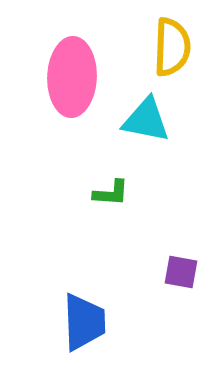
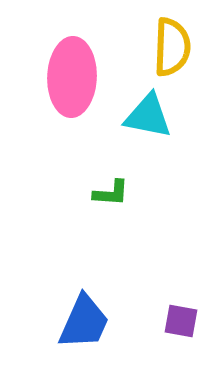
cyan triangle: moved 2 px right, 4 px up
purple square: moved 49 px down
blue trapezoid: rotated 26 degrees clockwise
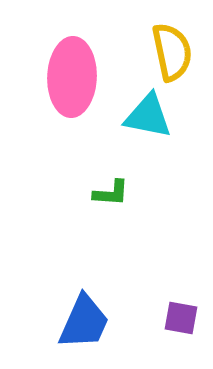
yellow semicircle: moved 5 px down; rotated 14 degrees counterclockwise
purple square: moved 3 px up
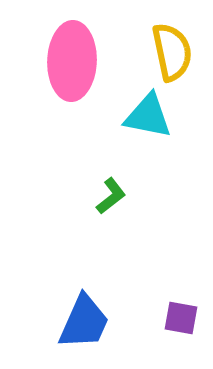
pink ellipse: moved 16 px up
green L-shape: moved 3 px down; rotated 42 degrees counterclockwise
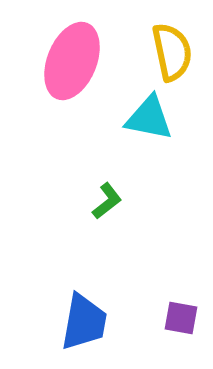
pink ellipse: rotated 20 degrees clockwise
cyan triangle: moved 1 px right, 2 px down
green L-shape: moved 4 px left, 5 px down
blue trapezoid: rotated 14 degrees counterclockwise
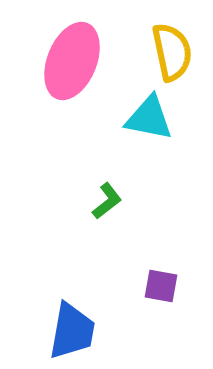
purple square: moved 20 px left, 32 px up
blue trapezoid: moved 12 px left, 9 px down
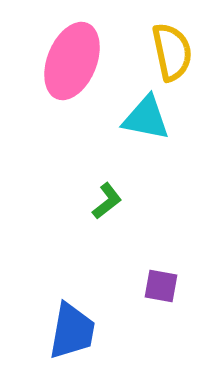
cyan triangle: moved 3 px left
